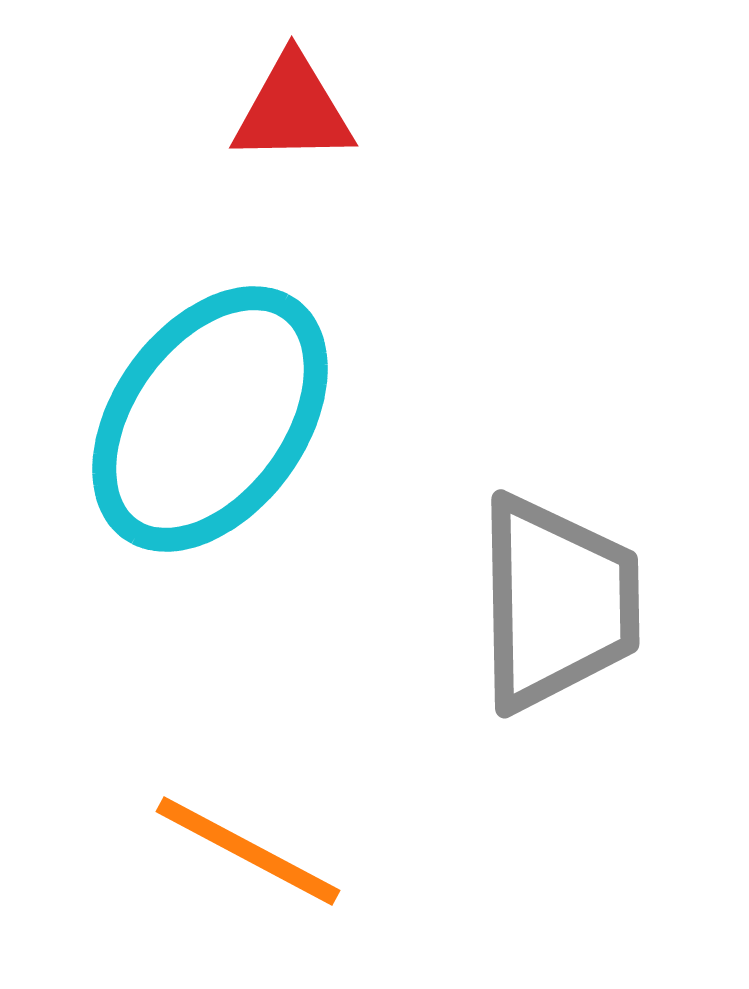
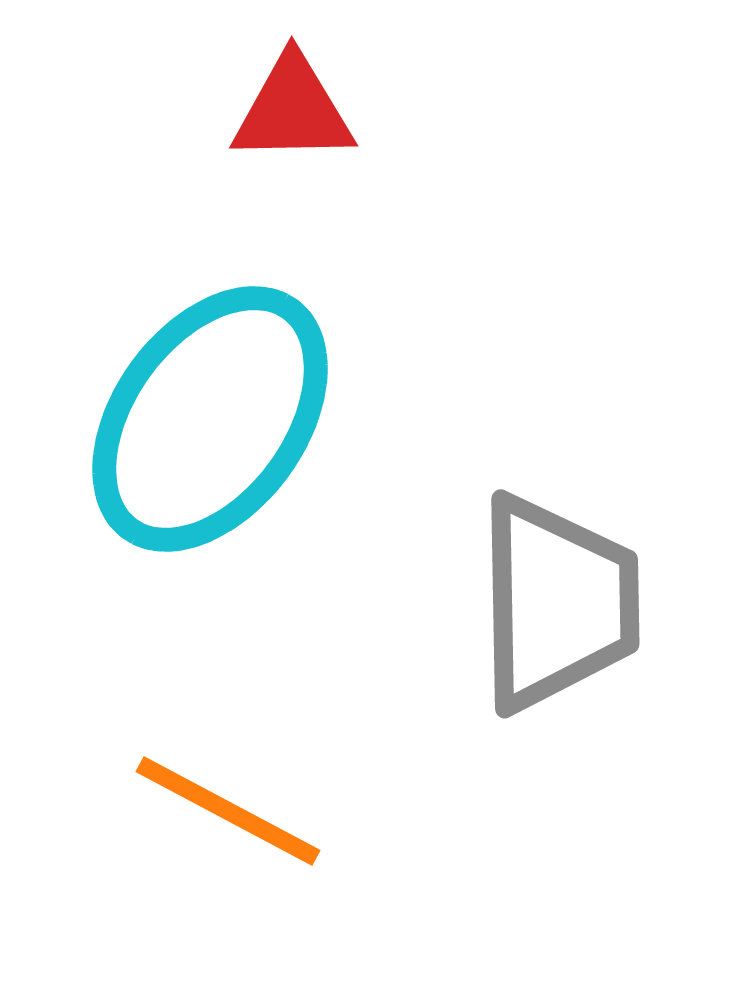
orange line: moved 20 px left, 40 px up
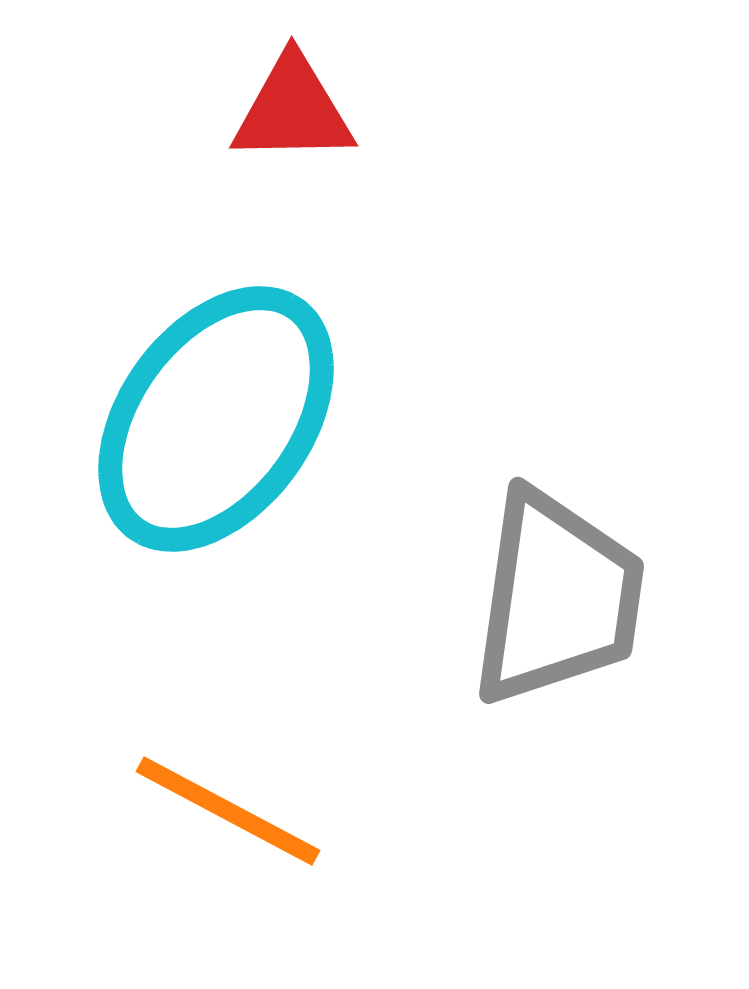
cyan ellipse: moved 6 px right
gray trapezoid: moved 5 px up; rotated 9 degrees clockwise
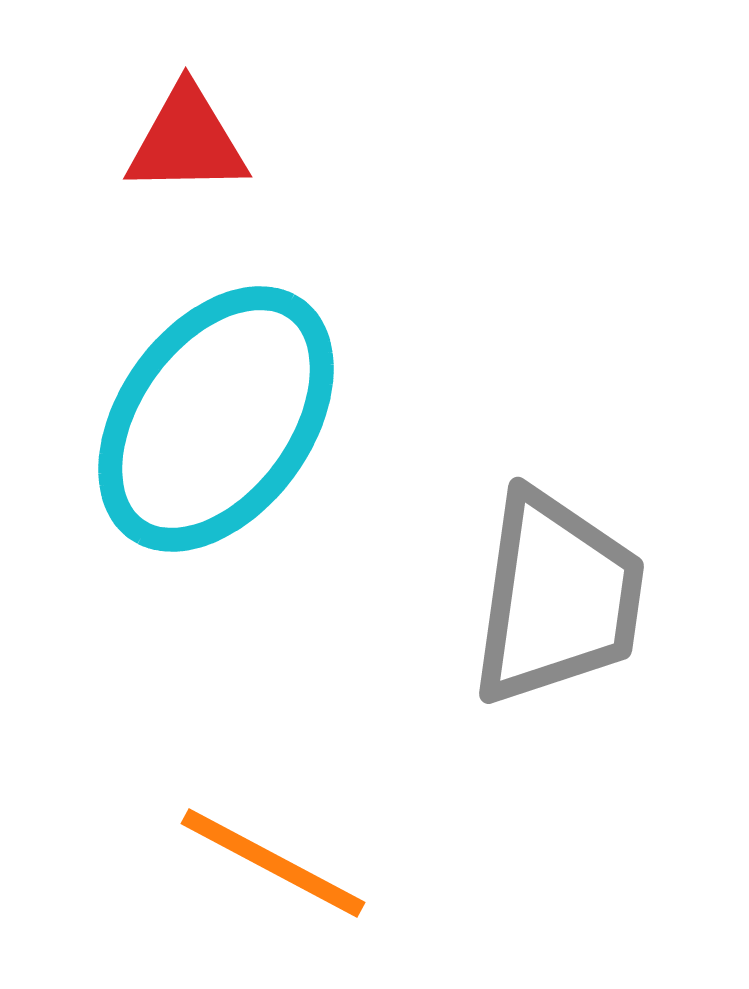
red triangle: moved 106 px left, 31 px down
orange line: moved 45 px right, 52 px down
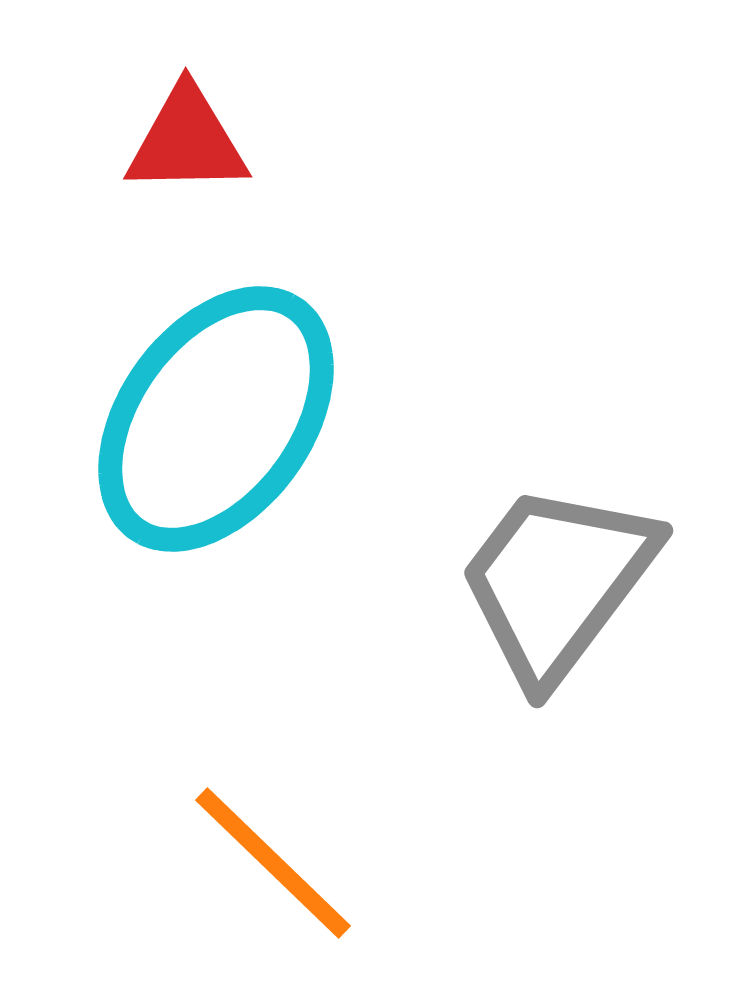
gray trapezoid: moved 16 px up; rotated 151 degrees counterclockwise
orange line: rotated 16 degrees clockwise
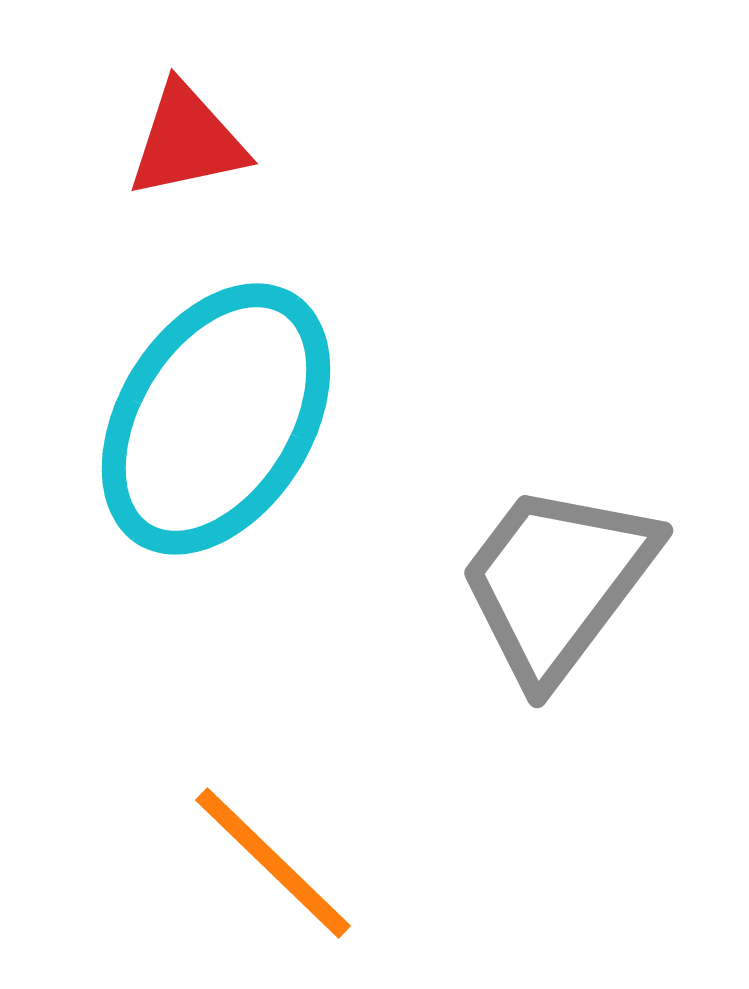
red triangle: rotated 11 degrees counterclockwise
cyan ellipse: rotated 4 degrees counterclockwise
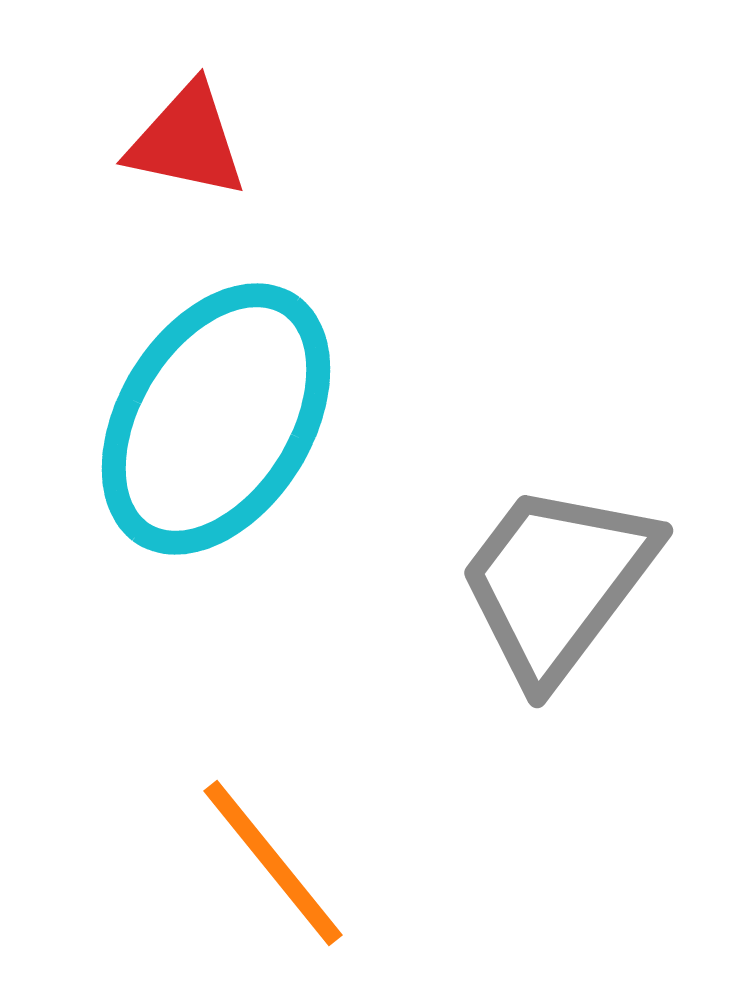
red triangle: rotated 24 degrees clockwise
orange line: rotated 7 degrees clockwise
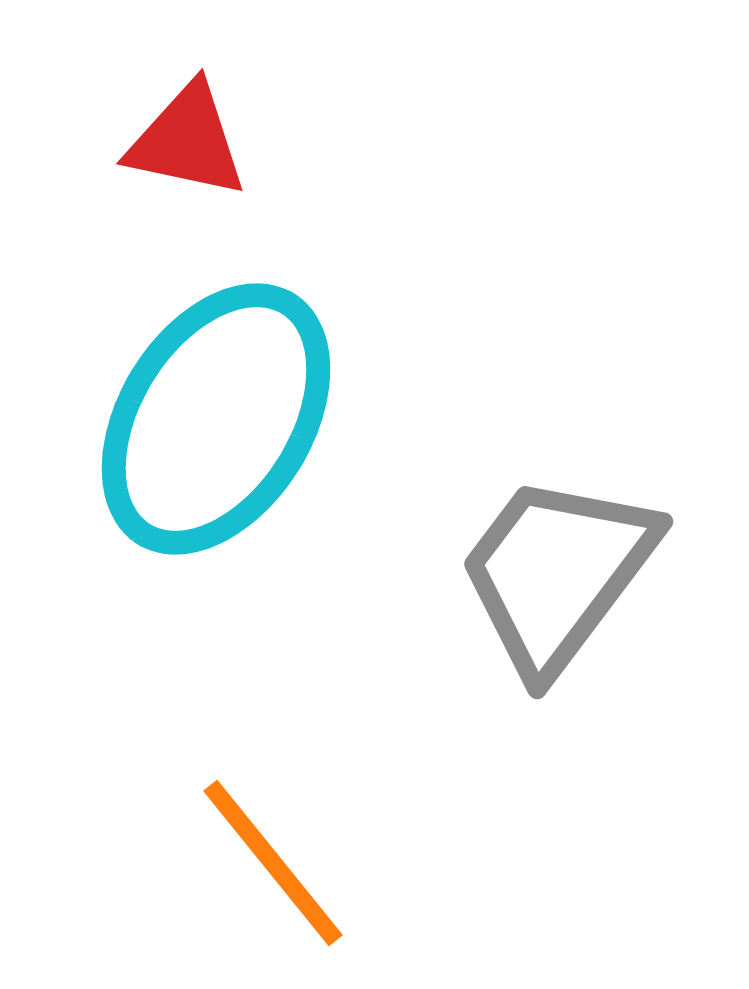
gray trapezoid: moved 9 px up
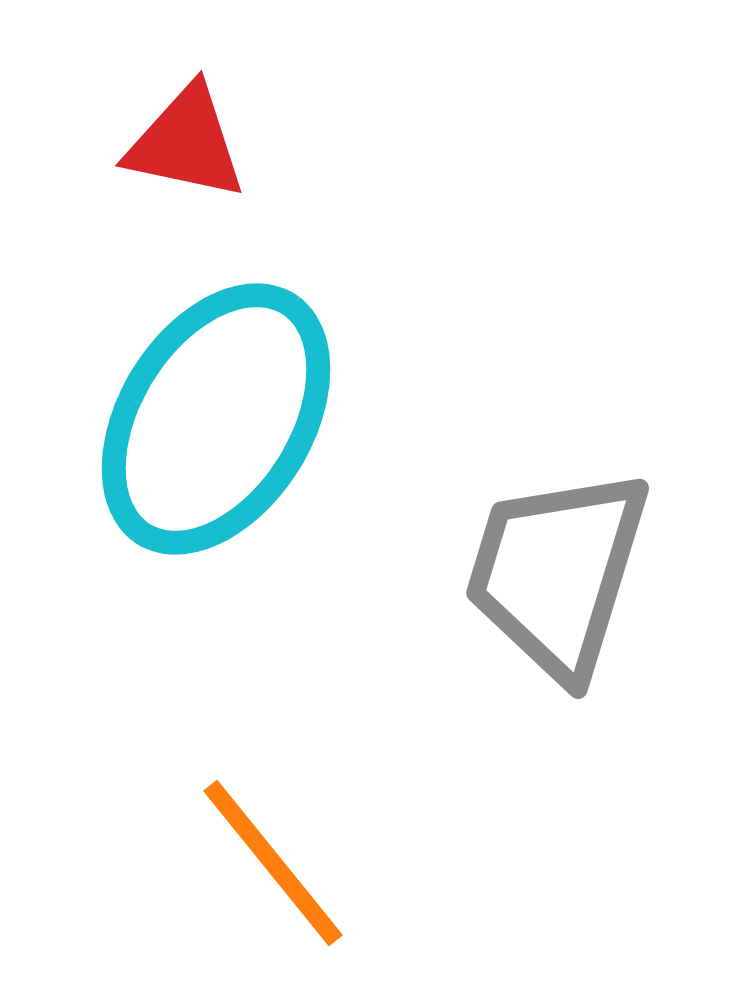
red triangle: moved 1 px left, 2 px down
gray trapezoid: rotated 20 degrees counterclockwise
